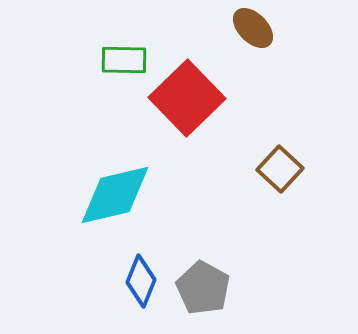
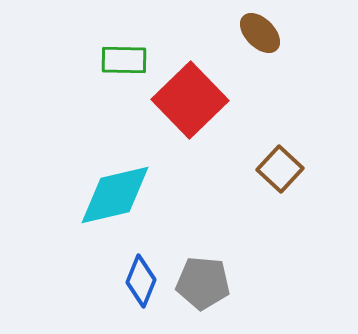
brown ellipse: moved 7 px right, 5 px down
red square: moved 3 px right, 2 px down
gray pentagon: moved 5 px up; rotated 24 degrees counterclockwise
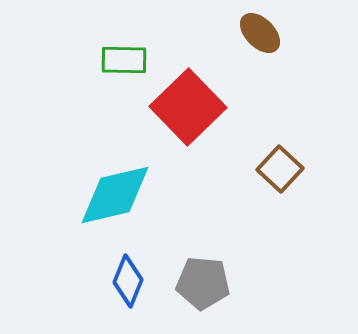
red square: moved 2 px left, 7 px down
blue diamond: moved 13 px left
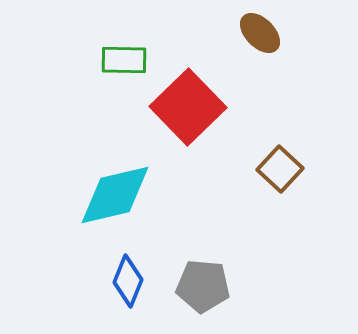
gray pentagon: moved 3 px down
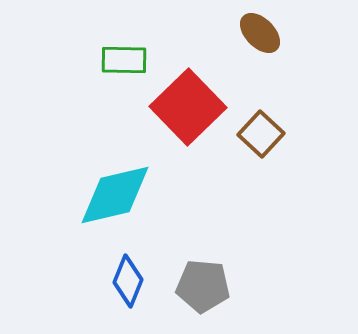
brown square: moved 19 px left, 35 px up
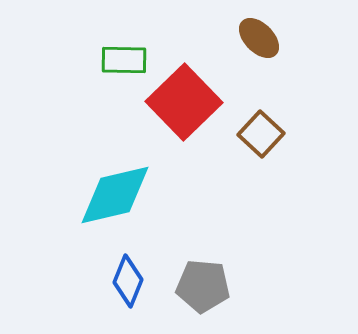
brown ellipse: moved 1 px left, 5 px down
red square: moved 4 px left, 5 px up
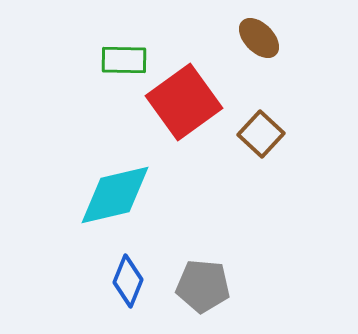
red square: rotated 8 degrees clockwise
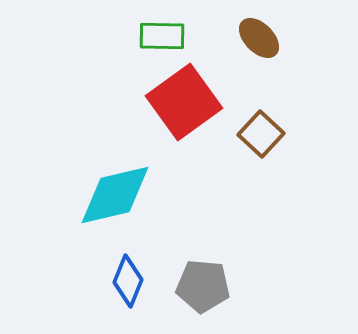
green rectangle: moved 38 px right, 24 px up
